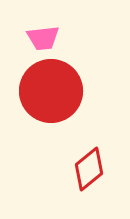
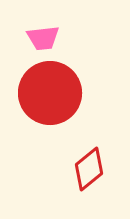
red circle: moved 1 px left, 2 px down
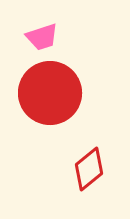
pink trapezoid: moved 1 px left, 1 px up; rotated 12 degrees counterclockwise
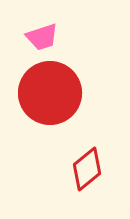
red diamond: moved 2 px left
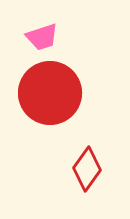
red diamond: rotated 15 degrees counterclockwise
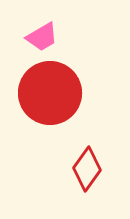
pink trapezoid: rotated 12 degrees counterclockwise
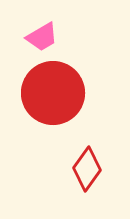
red circle: moved 3 px right
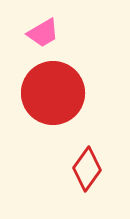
pink trapezoid: moved 1 px right, 4 px up
